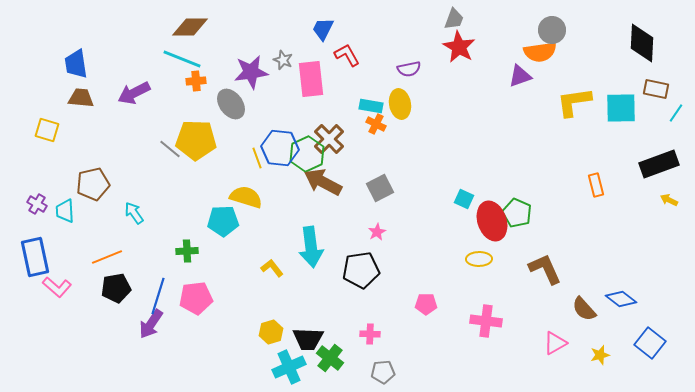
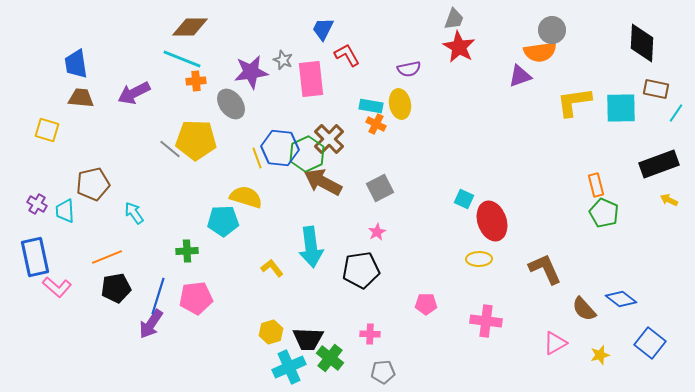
green pentagon at (517, 213): moved 87 px right
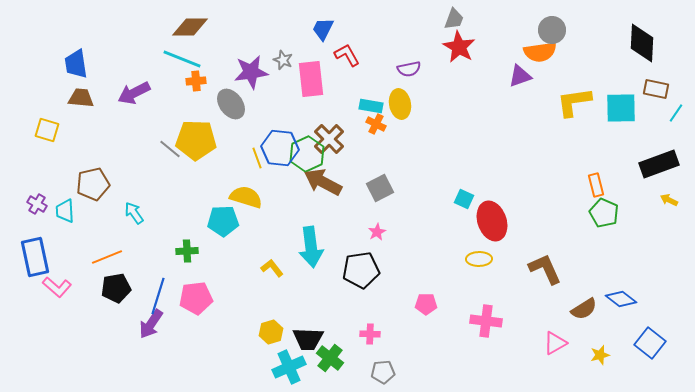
brown semicircle at (584, 309): rotated 80 degrees counterclockwise
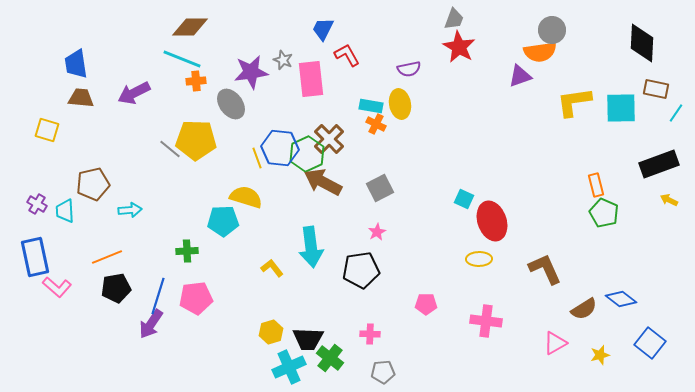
cyan arrow at (134, 213): moved 4 px left, 3 px up; rotated 120 degrees clockwise
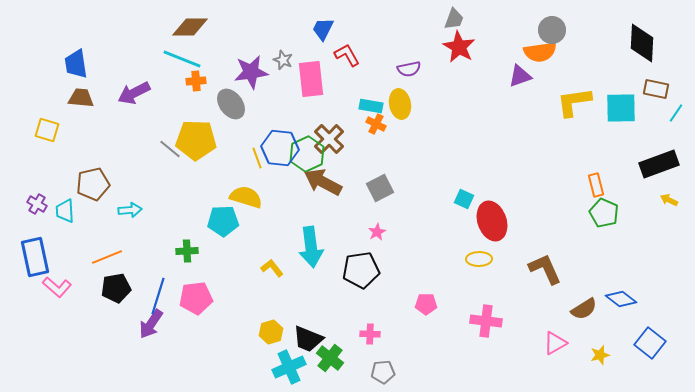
black trapezoid at (308, 339): rotated 20 degrees clockwise
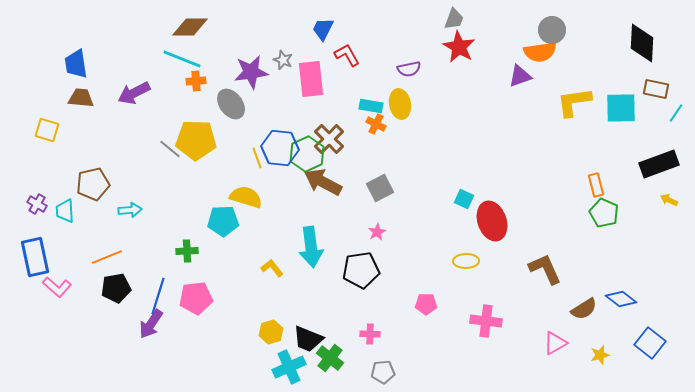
yellow ellipse at (479, 259): moved 13 px left, 2 px down
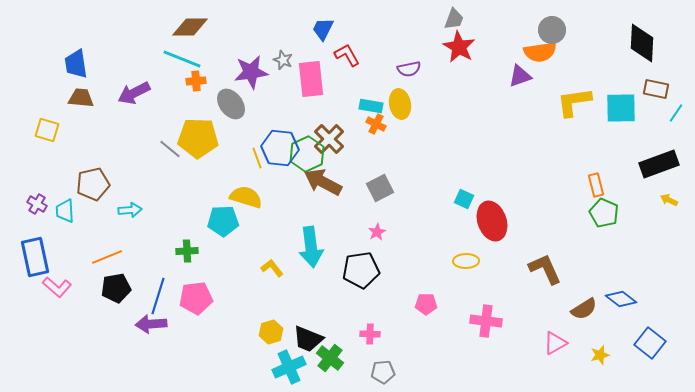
yellow pentagon at (196, 140): moved 2 px right, 2 px up
purple arrow at (151, 324): rotated 52 degrees clockwise
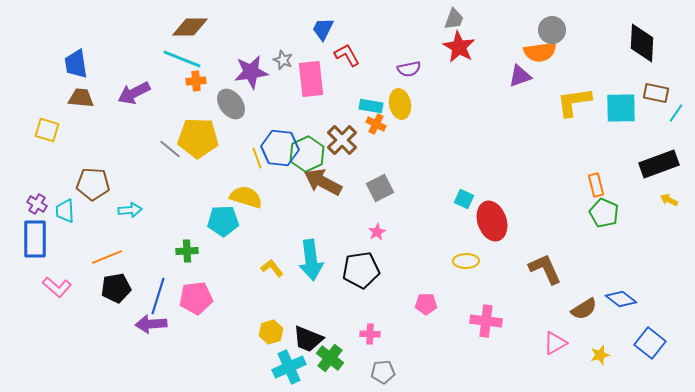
brown rectangle at (656, 89): moved 4 px down
brown cross at (329, 139): moved 13 px right, 1 px down
brown pentagon at (93, 184): rotated 16 degrees clockwise
cyan arrow at (311, 247): moved 13 px down
blue rectangle at (35, 257): moved 18 px up; rotated 12 degrees clockwise
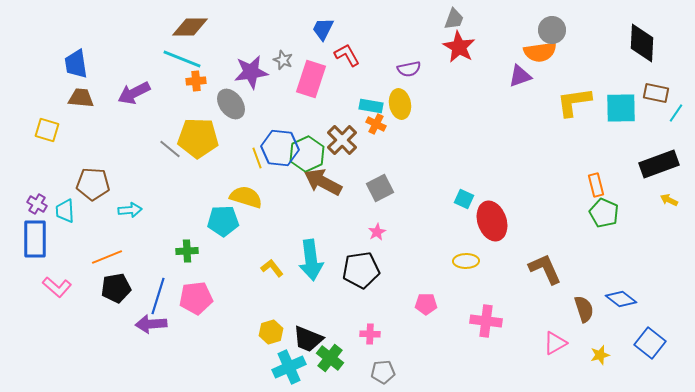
pink rectangle at (311, 79): rotated 24 degrees clockwise
brown semicircle at (584, 309): rotated 76 degrees counterclockwise
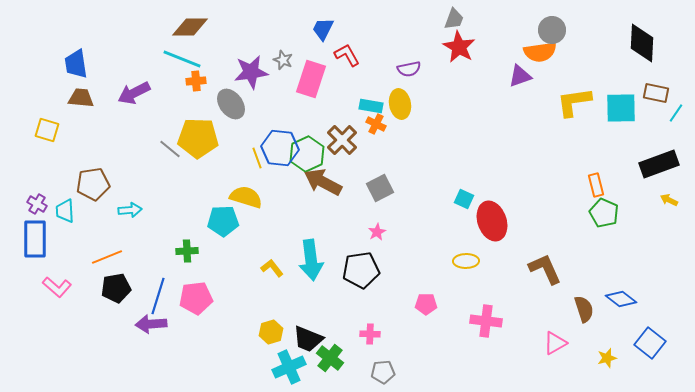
brown pentagon at (93, 184): rotated 12 degrees counterclockwise
yellow star at (600, 355): moved 7 px right, 3 px down
